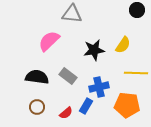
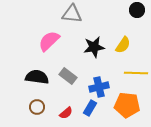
black star: moved 3 px up
blue rectangle: moved 4 px right, 2 px down
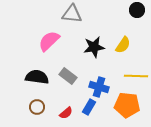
yellow line: moved 3 px down
blue cross: rotated 30 degrees clockwise
blue rectangle: moved 1 px left, 1 px up
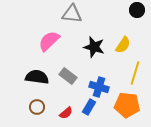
black star: rotated 25 degrees clockwise
yellow line: moved 1 px left, 3 px up; rotated 75 degrees counterclockwise
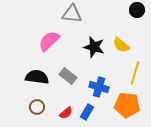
yellow semicircle: moved 2 px left; rotated 96 degrees clockwise
blue rectangle: moved 2 px left, 5 px down
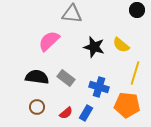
gray rectangle: moved 2 px left, 2 px down
blue rectangle: moved 1 px left, 1 px down
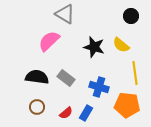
black circle: moved 6 px left, 6 px down
gray triangle: moved 7 px left; rotated 25 degrees clockwise
yellow line: rotated 25 degrees counterclockwise
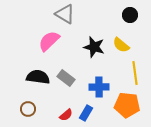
black circle: moved 1 px left, 1 px up
black semicircle: moved 1 px right
blue cross: rotated 18 degrees counterclockwise
brown circle: moved 9 px left, 2 px down
red semicircle: moved 2 px down
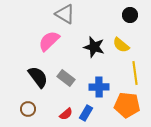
black semicircle: rotated 45 degrees clockwise
red semicircle: moved 1 px up
